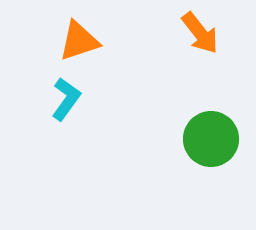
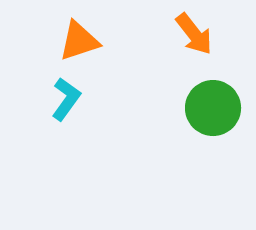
orange arrow: moved 6 px left, 1 px down
green circle: moved 2 px right, 31 px up
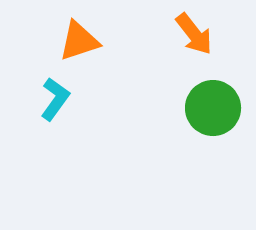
cyan L-shape: moved 11 px left
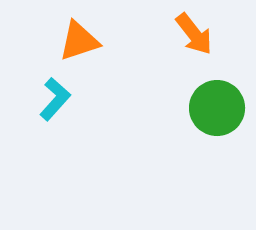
cyan L-shape: rotated 6 degrees clockwise
green circle: moved 4 px right
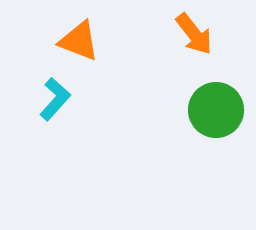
orange triangle: rotated 39 degrees clockwise
green circle: moved 1 px left, 2 px down
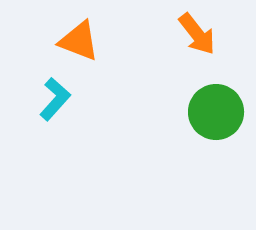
orange arrow: moved 3 px right
green circle: moved 2 px down
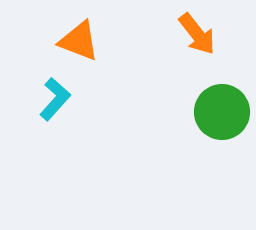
green circle: moved 6 px right
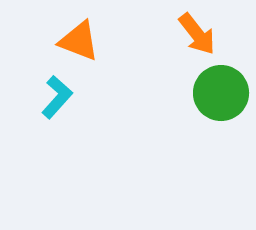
cyan L-shape: moved 2 px right, 2 px up
green circle: moved 1 px left, 19 px up
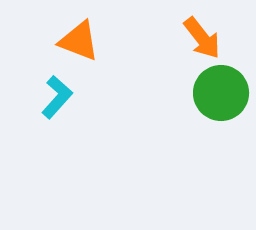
orange arrow: moved 5 px right, 4 px down
